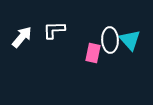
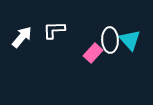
pink rectangle: rotated 30 degrees clockwise
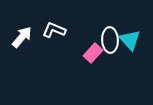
white L-shape: rotated 25 degrees clockwise
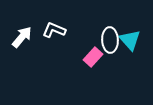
pink rectangle: moved 4 px down
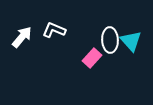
cyan triangle: moved 1 px right, 1 px down
pink rectangle: moved 1 px left, 1 px down
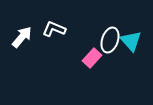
white L-shape: moved 1 px up
white ellipse: rotated 20 degrees clockwise
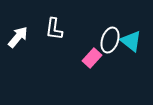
white L-shape: rotated 105 degrees counterclockwise
white arrow: moved 4 px left
cyan triangle: rotated 10 degrees counterclockwise
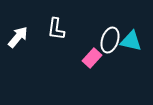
white L-shape: moved 2 px right
cyan triangle: rotated 25 degrees counterclockwise
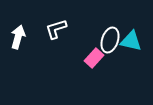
white L-shape: rotated 65 degrees clockwise
white arrow: rotated 25 degrees counterclockwise
pink rectangle: moved 2 px right
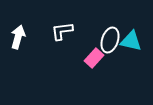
white L-shape: moved 6 px right, 2 px down; rotated 10 degrees clockwise
